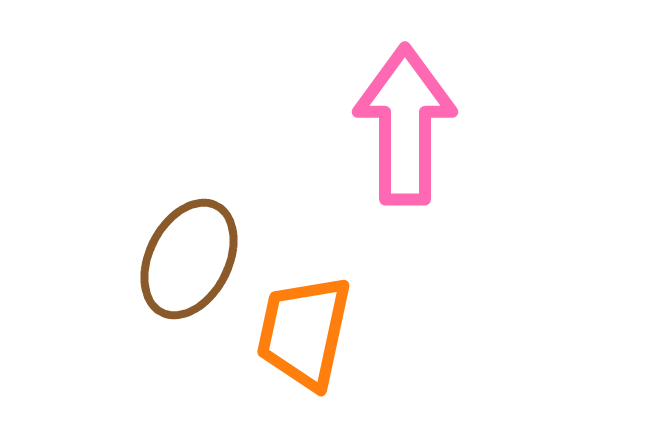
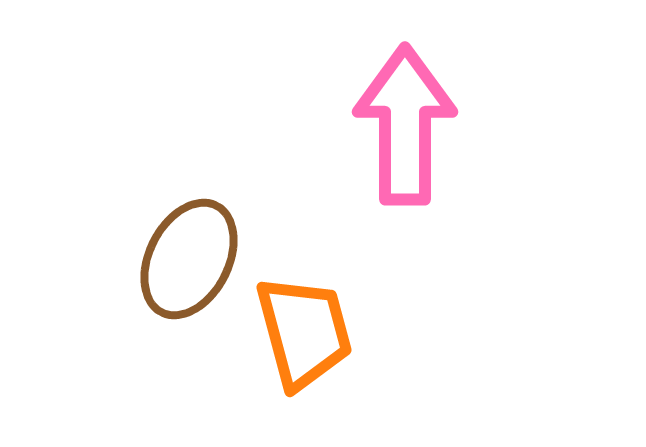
orange trapezoid: rotated 153 degrees clockwise
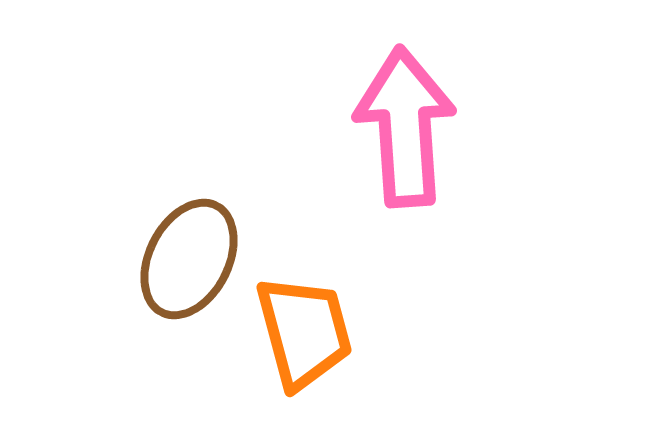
pink arrow: moved 2 px down; rotated 4 degrees counterclockwise
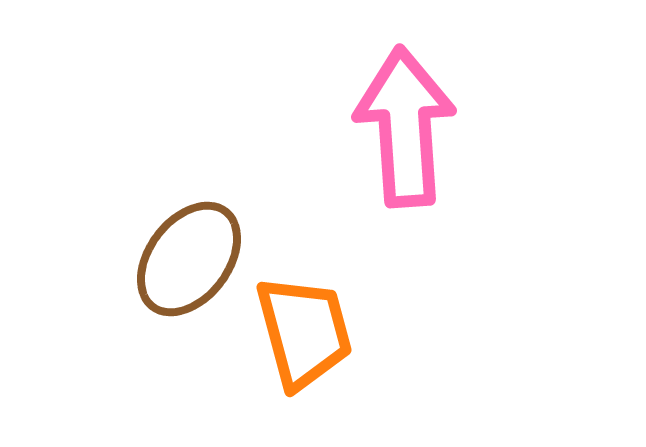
brown ellipse: rotated 10 degrees clockwise
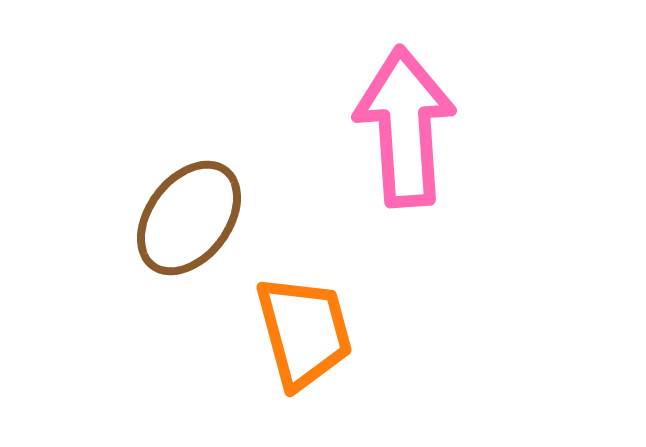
brown ellipse: moved 41 px up
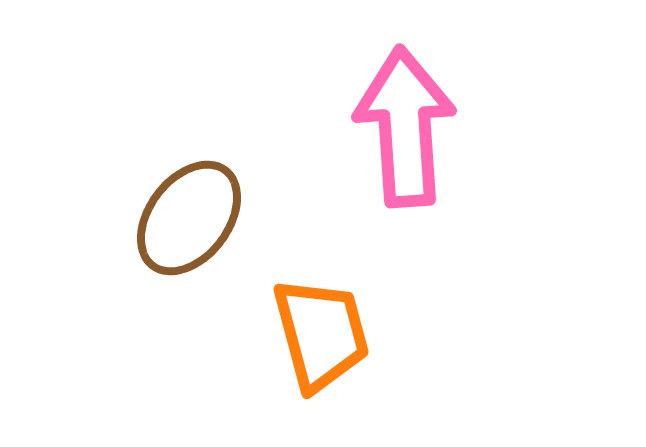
orange trapezoid: moved 17 px right, 2 px down
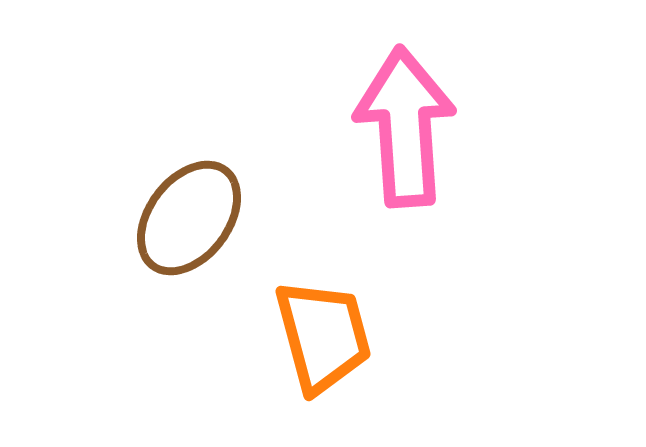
orange trapezoid: moved 2 px right, 2 px down
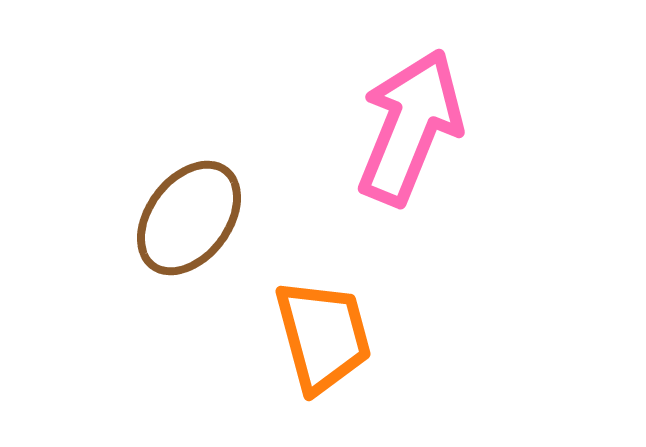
pink arrow: moved 5 px right; rotated 26 degrees clockwise
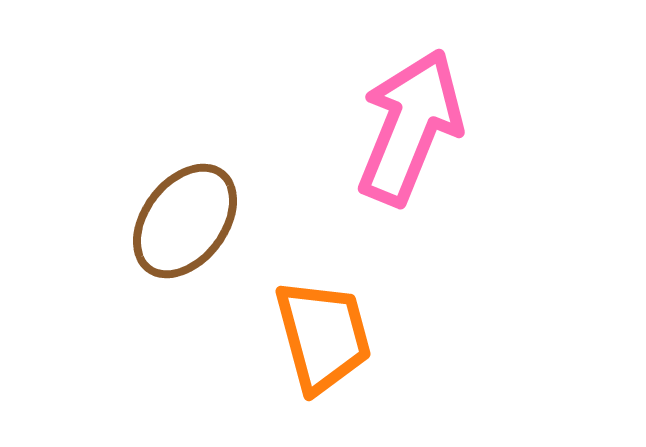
brown ellipse: moved 4 px left, 3 px down
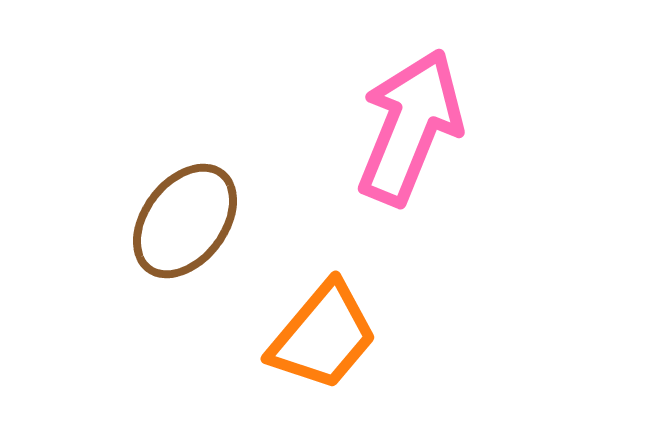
orange trapezoid: rotated 55 degrees clockwise
